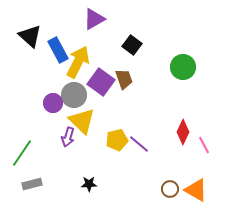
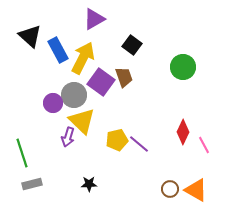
yellow arrow: moved 5 px right, 4 px up
brown trapezoid: moved 2 px up
green line: rotated 52 degrees counterclockwise
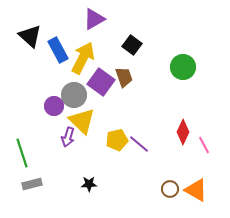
purple circle: moved 1 px right, 3 px down
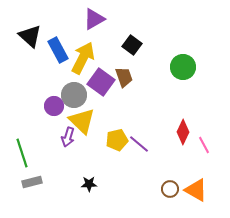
gray rectangle: moved 2 px up
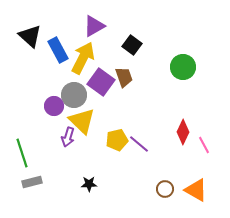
purple triangle: moved 7 px down
brown circle: moved 5 px left
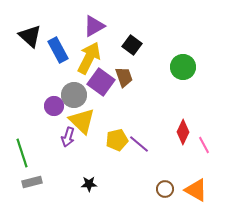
yellow arrow: moved 6 px right
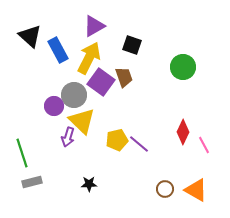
black square: rotated 18 degrees counterclockwise
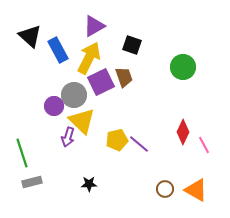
purple square: rotated 28 degrees clockwise
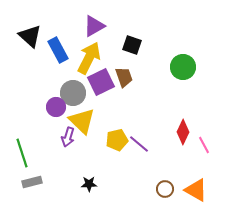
gray circle: moved 1 px left, 2 px up
purple circle: moved 2 px right, 1 px down
